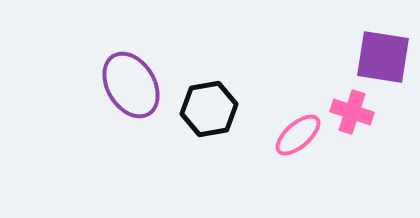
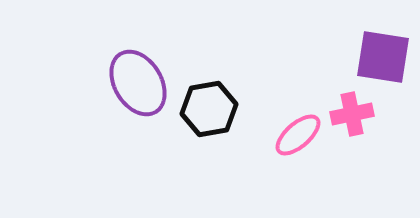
purple ellipse: moved 7 px right, 2 px up
pink cross: moved 2 px down; rotated 30 degrees counterclockwise
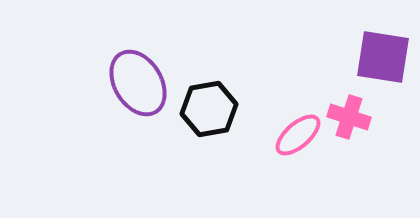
pink cross: moved 3 px left, 3 px down; rotated 30 degrees clockwise
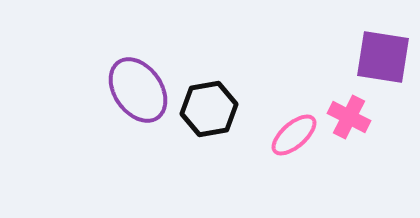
purple ellipse: moved 7 px down; rotated 4 degrees counterclockwise
pink cross: rotated 9 degrees clockwise
pink ellipse: moved 4 px left
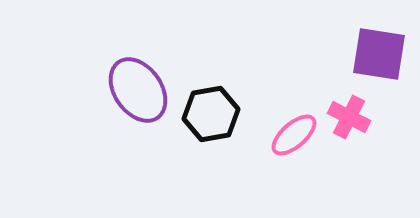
purple square: moved 4 px left, 3 px up
black hexagon: moved 2 px right, 5 px down
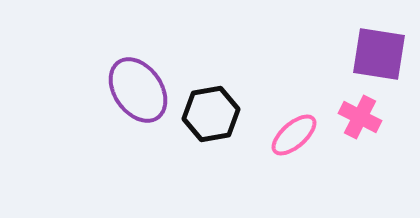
pink cross: moved 11 px right
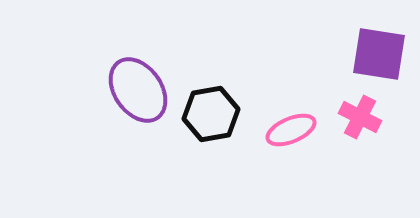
pink ellipse: moved 3 px left, 5 px up; rotated 18 degrees clockwise
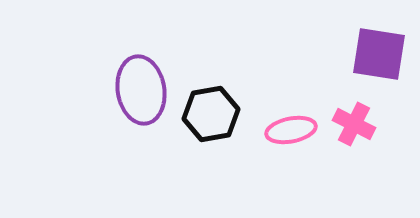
purple ellipse: moved 3 px right; rotated 26 degrees clockwise
pink cross: moved 6 px left, 7 px down
pink ellipse: rotated 12 degrees clockwise
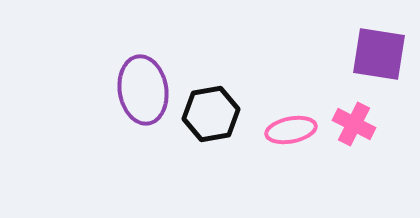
purple ellipse: moved 2 px right
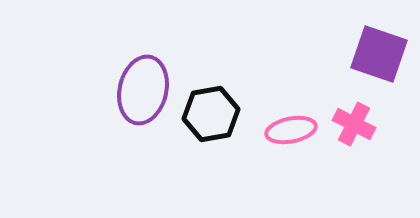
purple square: rotated 10 degrees clockwise
purple ellipse: rotated 22 degrees clockwise
